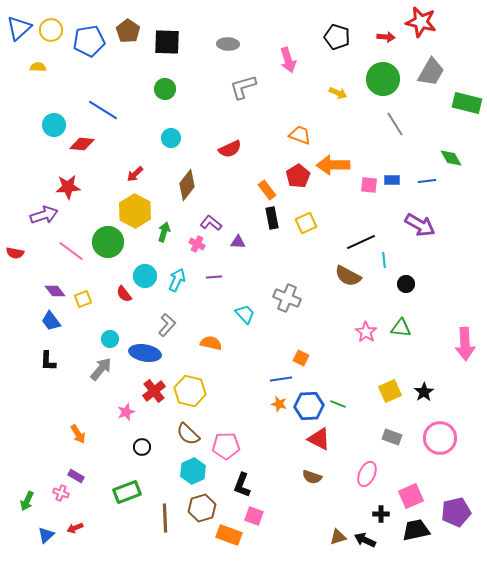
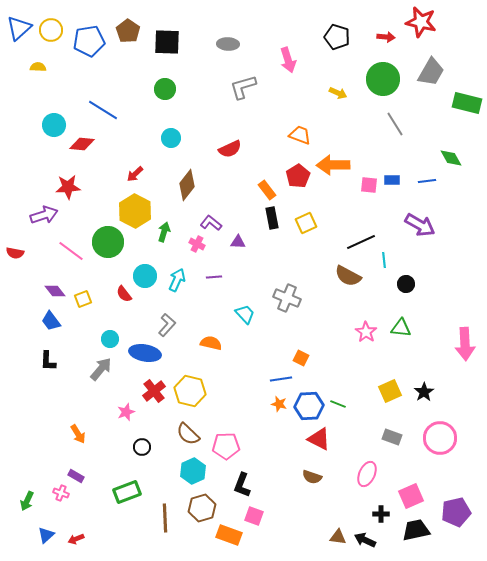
red arrow at (75, 528): moved 1 px right, 11 px down
brown triangle at (338, 537): rotated 24 degrees clockwise
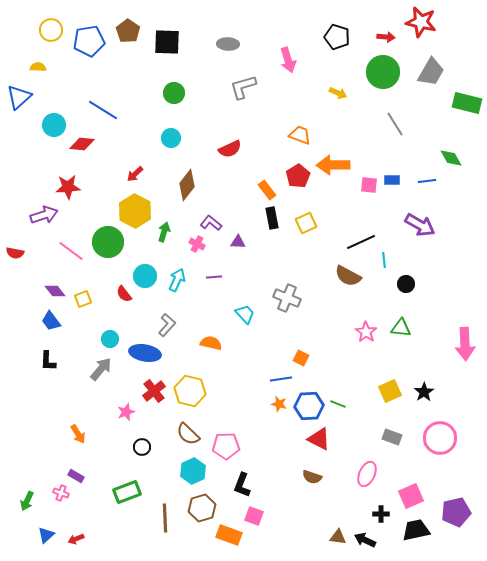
blue triangle at (19, 28): moved 69 px down
green circle at (383, 79): moved 7 px up
green circle at (165, 89): moved 9 px right, 4 px down
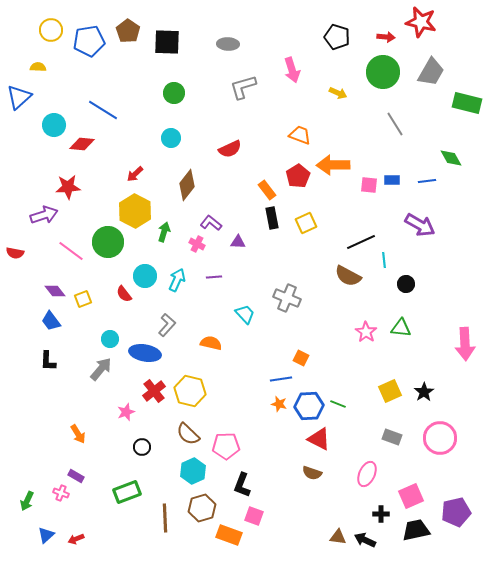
pink arrow at (288, 60): moved 4 px right, 10 px down
brown semicircle at (312, 477): moved 4 px up
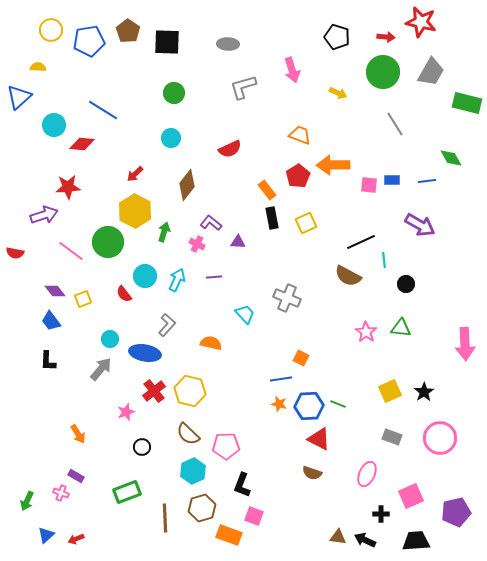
black trapezoid at (416, 530): moved 11 px down; rotated 8 degrees clockwise
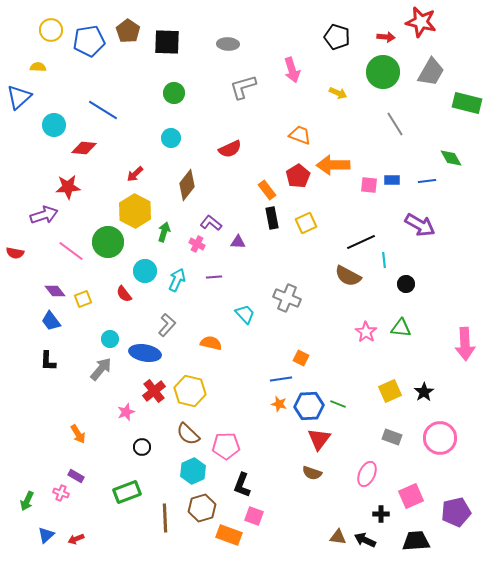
red diamond at (82, 144): moved 2 px right, 4 px down
cyan circle at (145, 276): moved 5 px up
red triangle at (319, 439): rotated 40 degrees clockwise
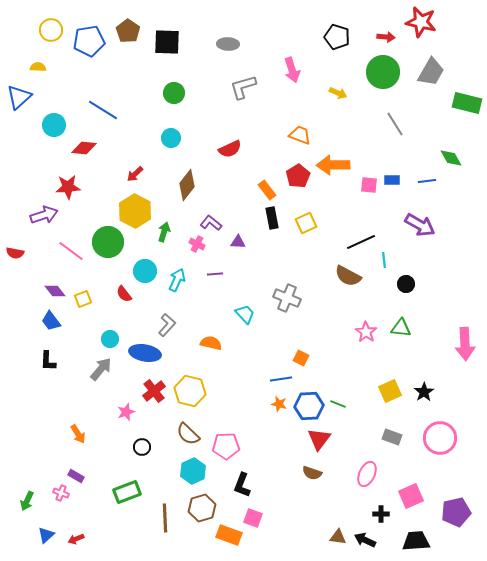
purple line at (214, 277): moved 1 px right, 3 px up
pink square at (254, 516): moved 1 px left, 2 px down
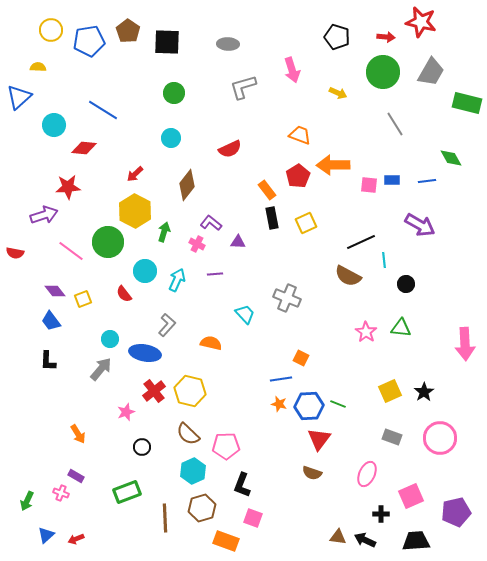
orange rectangle at (229, 535): moved 3 px left, 6 px down
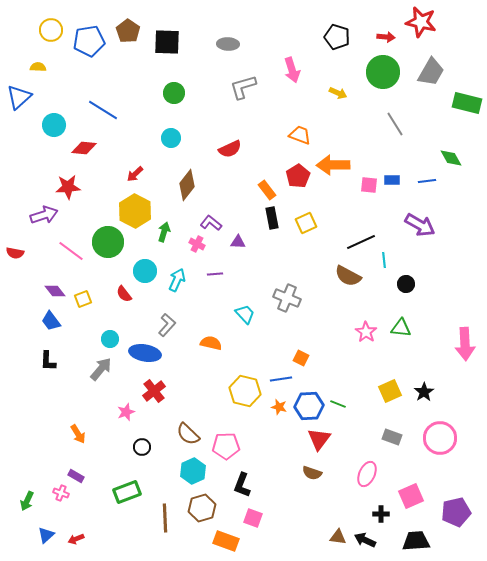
yellow hexagon at (190, 391): moved 55 px right
orange star at (279, 404): moved 3 px down
